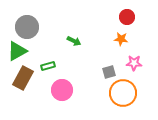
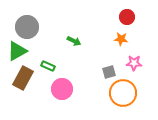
green rectangle: rotated 40 degrees clockwise
pink circle: moved 1 px up
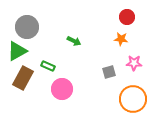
orange circle: moved 10 px right, 6 px down
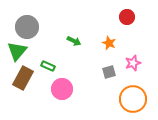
orange star: moved 12 px left, 4 px down; rotated 16 degrees clockwise
green triangle: rotated 20 degrees counterclockwise
pink star: moved 1 px left; rotated 21 degrees counterclockwise
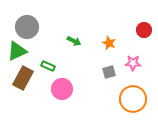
red circle: moved 17 px right, 13 px down
green triangle: rotated 25 degrees clockwise
pink star: rotated 21 degrees clockwise
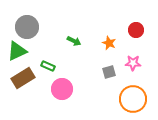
red circle: moved 8 px left
brown rectangle: rotated 30 degrees clockwise
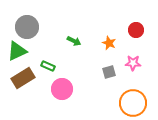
orange circle: moved 4 px down
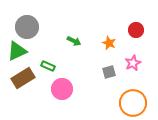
pink star: rotated 28 degrees counterclockwise
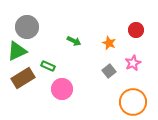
gray square: moved 1 px up; rotated 24 degrees counterclockwise
orange circle: moved 1 px up
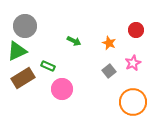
gray circle: moved 2 px left, 1 px up
